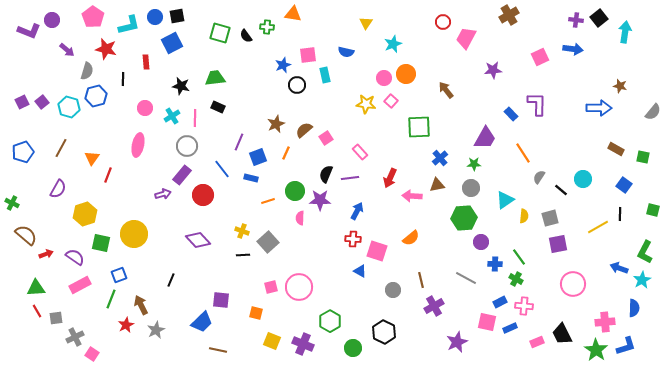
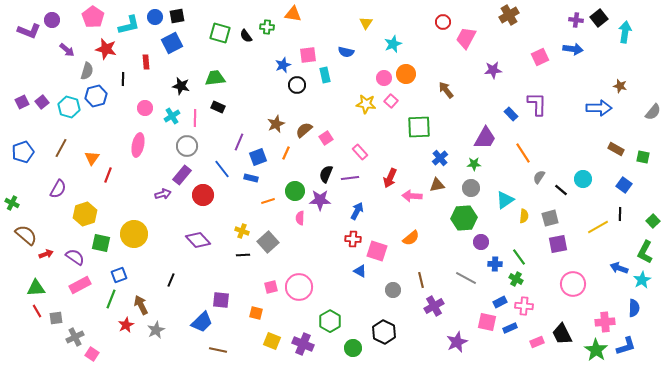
green square at (653, 210): moved 11 px down; rotated 32 degrees clockwise
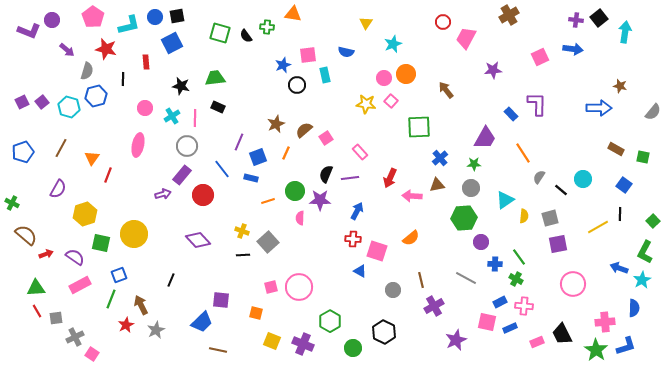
purple star at (457, 342): moved 1 px left, 2 px up
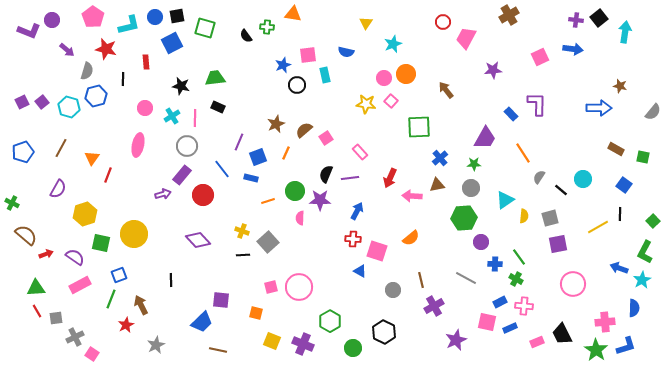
green square at (220, 33): moved 15 px left, 5 px up
black line at (171, 280): rotated 24 degrees counterclockwise
gray star at (156, 330): moved 15 px down
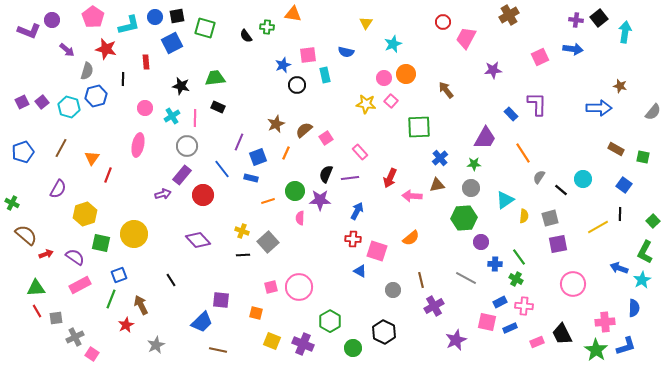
black line at (171, 280): rotated 32 degrees counterclockwise
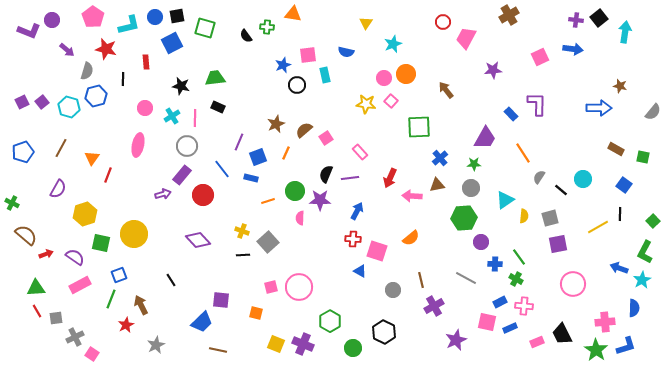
yellow square at (272, 341): moved 4 px right, 3 px down
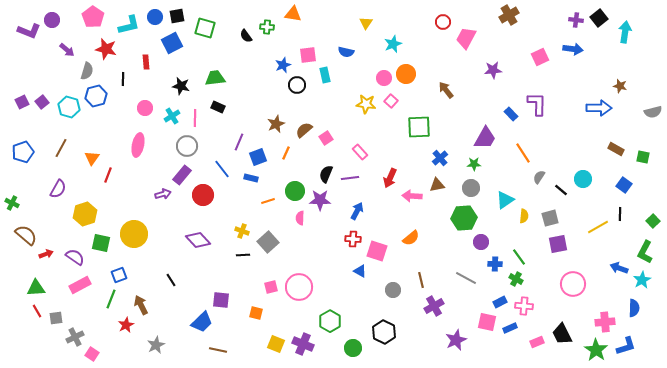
gray semicircle at (653, 112): rotated 36 degrees clockwise
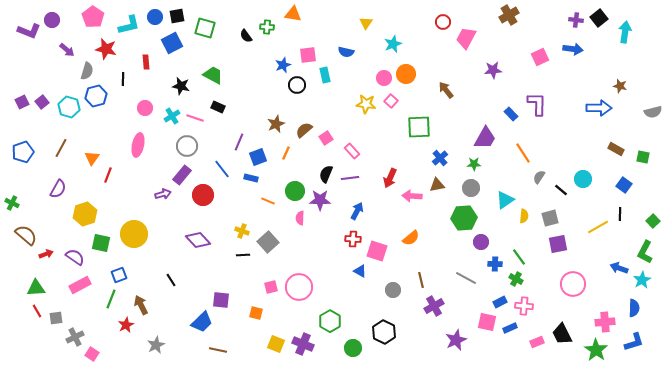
green trapezoid at (215, 78): moved 2 px left, 3 px up; rotated 35 degrees clockwise
pink line at (195, 118): rotated 72 degrees counterclockwise
pink rectangle at (360, 152): moved 8 px left, 1 px up
orange line at (268, 201): rotated 40 degrees clockwise
blue L-shape at (626, 346): moved 8 px right, 4 px up
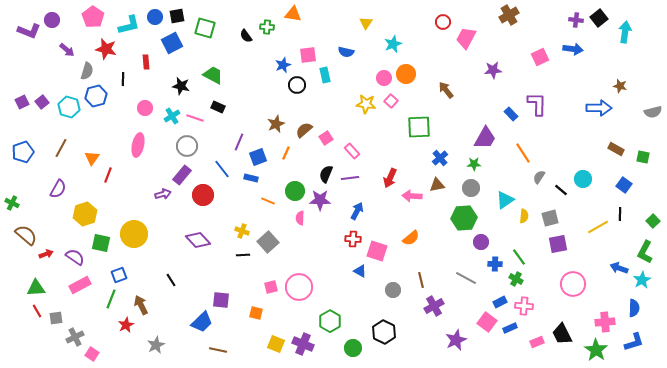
pink square at (487, 322): rotated 24 degrees clockwise
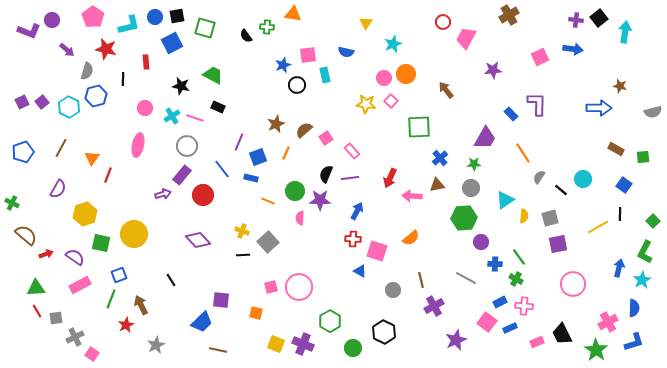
cyan hexagon at (69, 107): rotated 10 degrees clockwise
green square at (643, 157): rotated 16 degrees counterclockwise
blue arrow at (619, 268): rotated 84 degrees clockwise
pink cross at (605, 322): moved 3 px right; rotated 24 degrees counterclockwise
